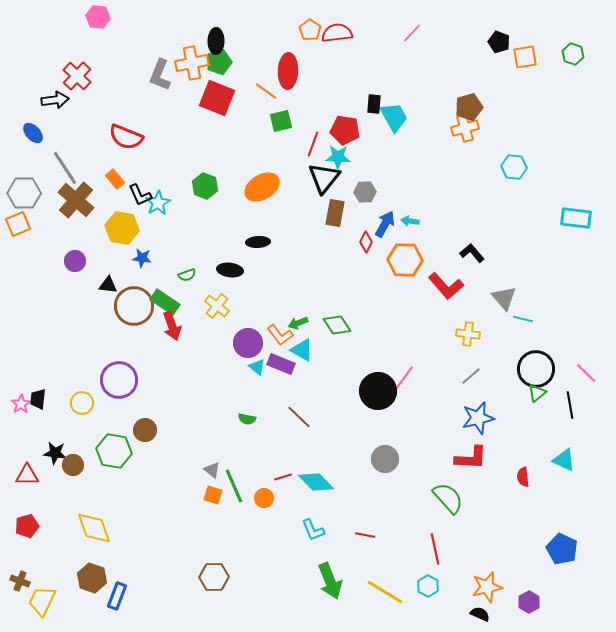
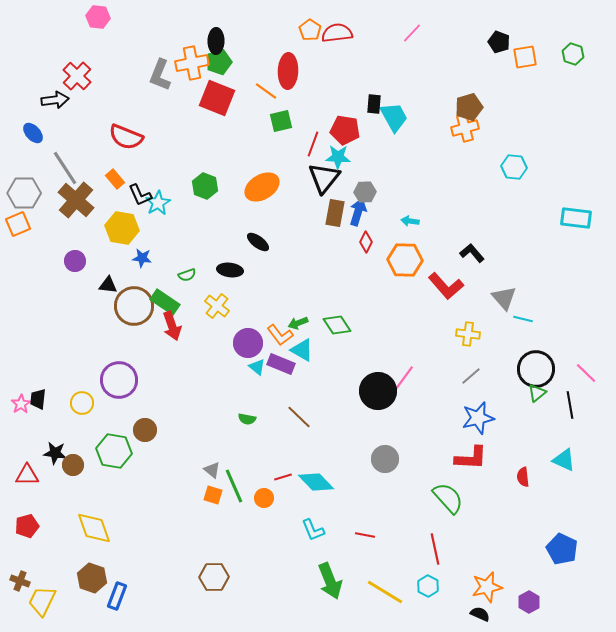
blue arrow at (385, 224): moved 27 px left, 12 px up; rotated 12 degrees counterclockwise
black ellipse at (258, 242): rotated 40 degrees clockwise
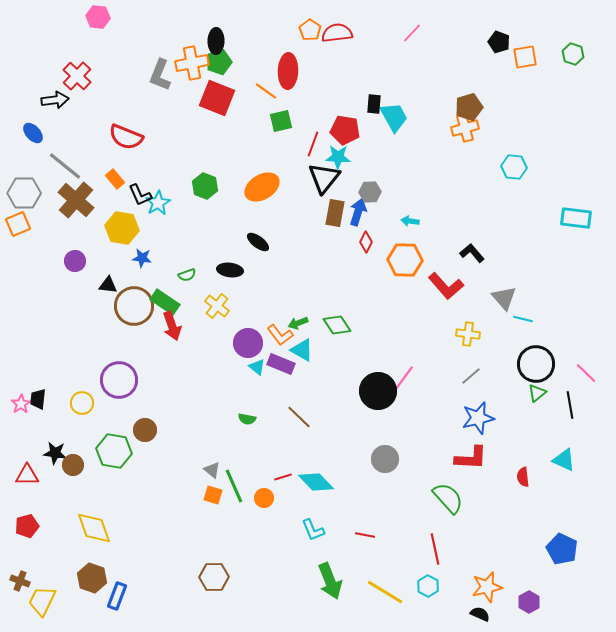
gray line at (65, 168): moved 2 px up; rotated 18 degrees counterclockwise
gray hexagon at (365, 192): moved 5 px right
black circle at (536, 369): moved 5 px up
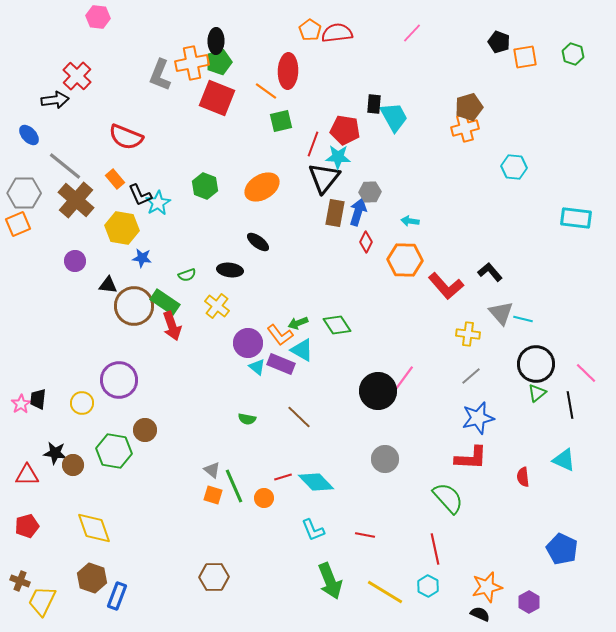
blue ellipse at (33, 133): moved 4 px left, 2 px down
black L-shape at (472, 253): moved 18 px right, 19 px down
gray triangle at (504, 298): moved 3 px left, 15 px down
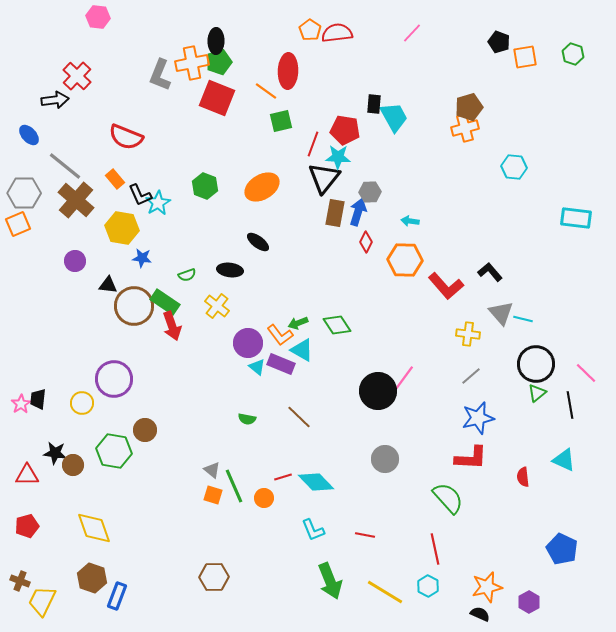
purple circle at (119, 380): moved 5 px left, 1 px up
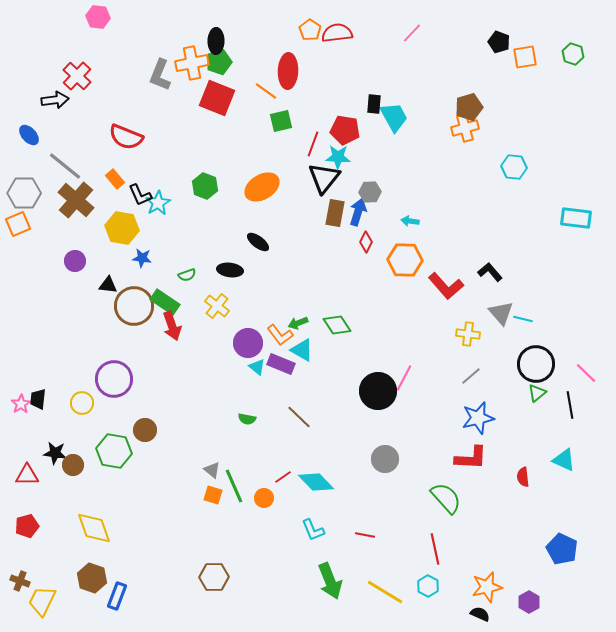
pink line at (404, 378): rotated 8 degrees counterclockwise
red line at (283, 477): rotated 18 degrees counterclockwise
green semicircle at (448, 498): moved 2 px left
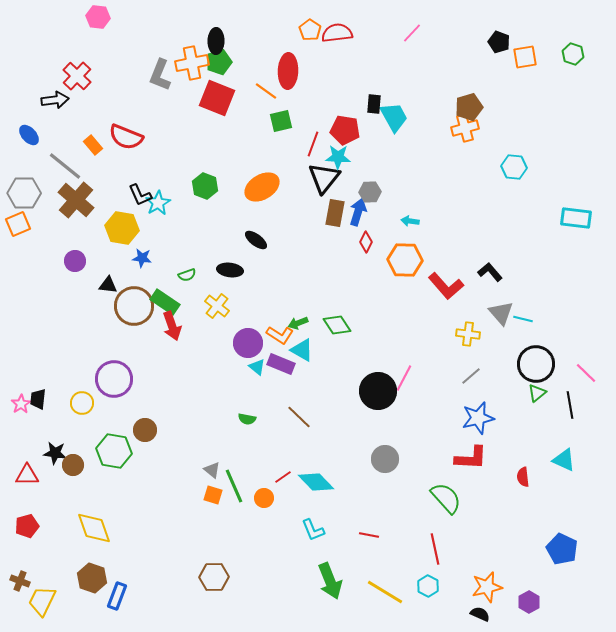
orange rectangle at (115, 179): moved 22 px left, 34 px up
black ellipse at (258, 242): moved 2 px left, 2 px up
orange L-shape at (280, 335): rotated 20 degrees counterclockwise
red line at (365, 535): moved 4 px right
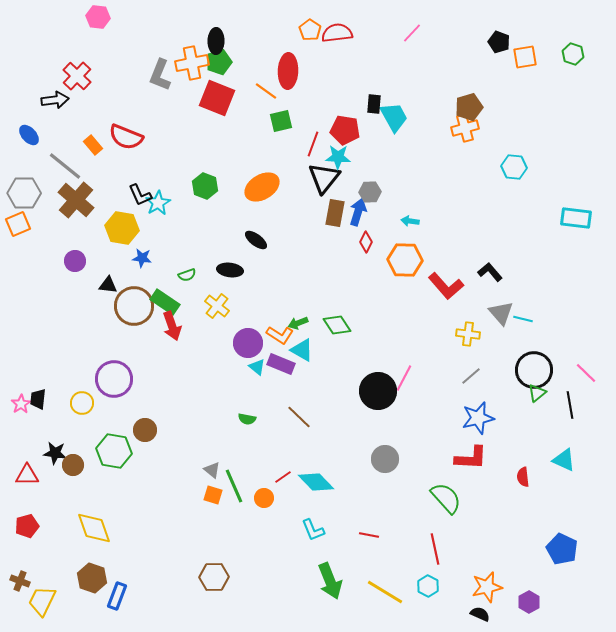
black circle at (536, 364): moved 2 px left, 6 px down
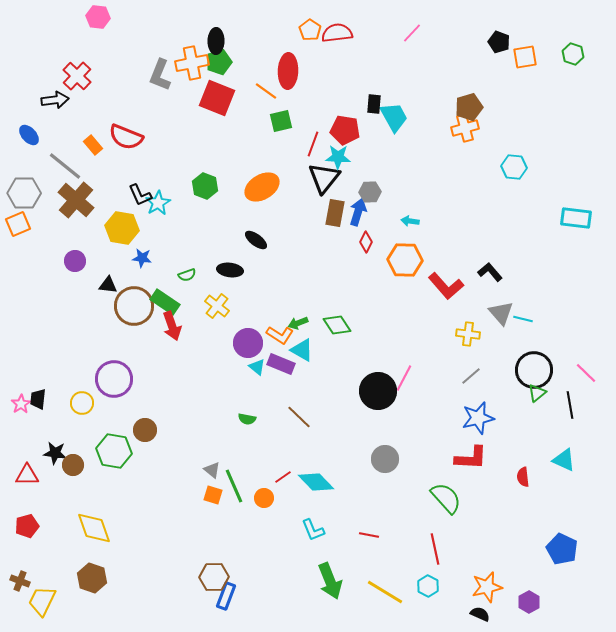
blue rectangle at (117, 596): moved 109 px right
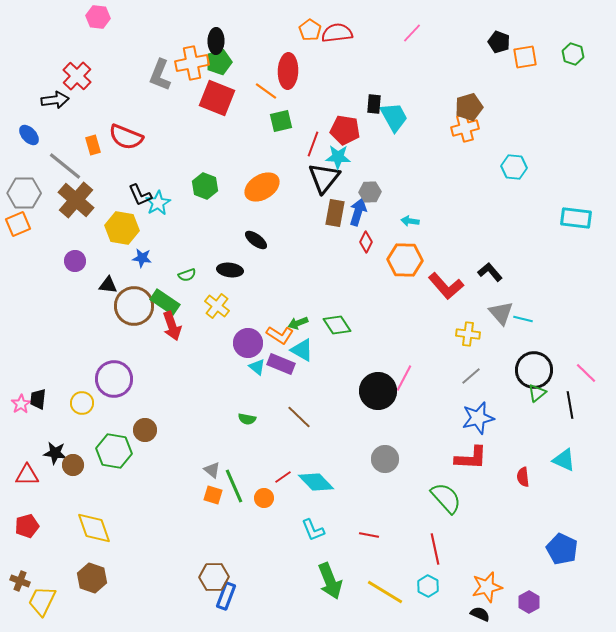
orange rectangle at (93, 145): rotated 24 degrees clockwise
